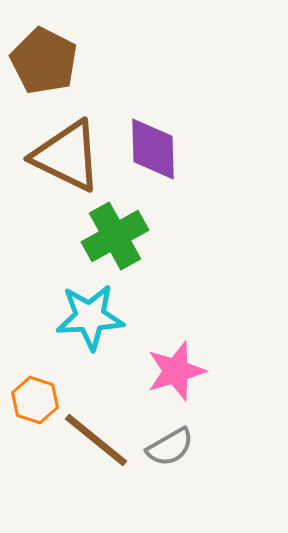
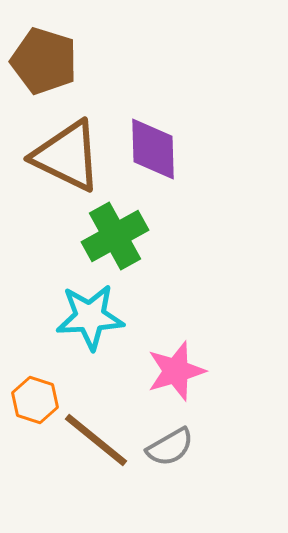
brown pentagon: rotated 10 degrees counterclockwise
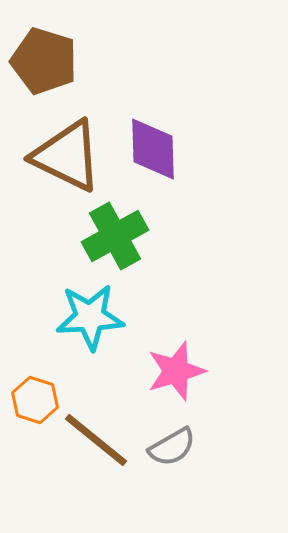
gray semicircle: moved 2 px right
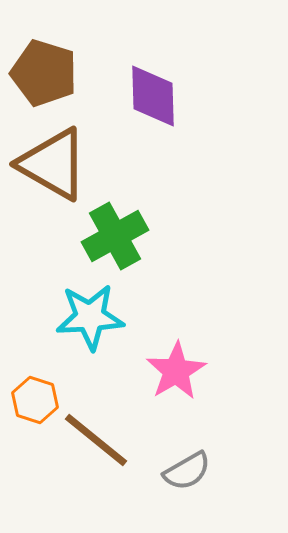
brown pentagon: moved 12 px down
purple diamond: moved 53 px up
brown triangle: moved 14 px left, 8 px down; rotated 4 degrees clockwise
pink star: rotated 14 degrees counterclockwise
gray semicircle: moved 15 px right, 24 px down
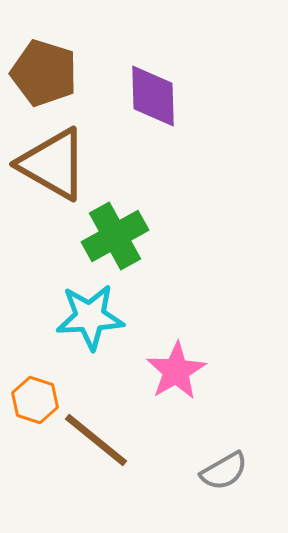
gray semicircle: moved 37 px right
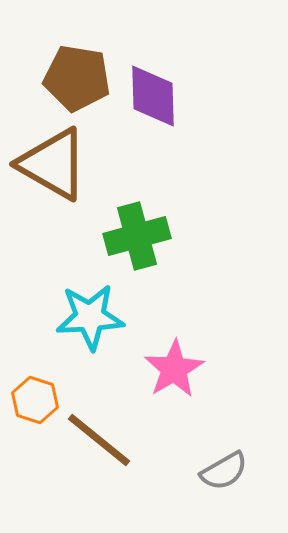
brown pentagon: moved 33 px right, 5 px down; rotated 8 degrees counterclockwise
green cross: moved 22 px right; rotated 14 degrees clockwise
pink star: moved 2 px left, 2 px up
brown line: moved 3 px right
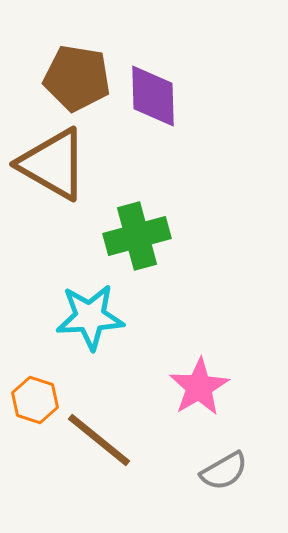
pink star: moved 25 px right, 18 px down
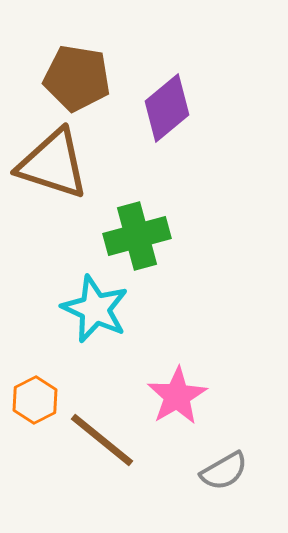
purple diamond: moved 14 px right, 12 px down; rotated 52 degrees clockwise
brown triangle: rotated 12 degrees counterclockwise
cyan star: moved 5 px right, 8 px up; rotated 28 degrees clockwise
pink star: moved 22 px left, 9 px down
orange hexagon: rotated 15 degrees clockwise
brown line: moved 3 px right
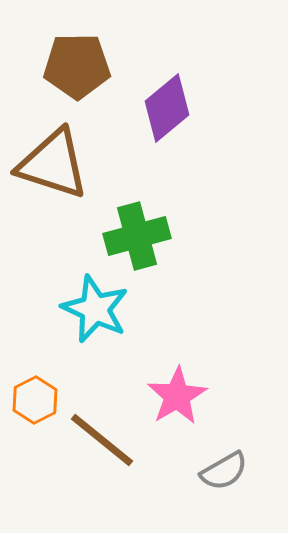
brown pentagon: moved 12 px up; rotated 10 degrees counterclockwise
